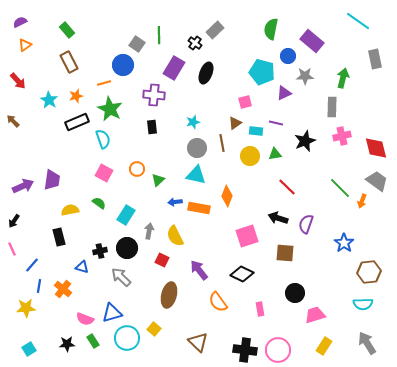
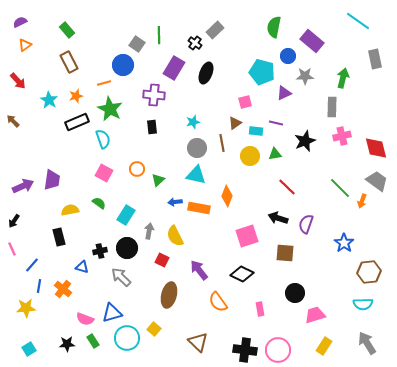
green semicircle at (271, 29): moved 3 px right, 2 px up
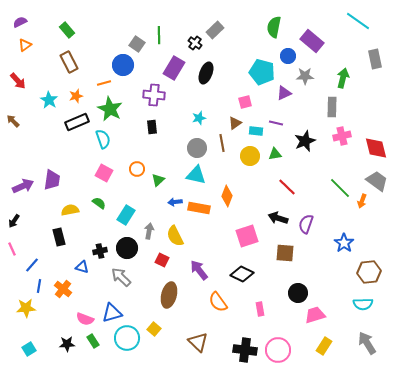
cyan star at (193, 122): moved 6 px right, 4 px up
black circle at (295, 293): moved 3 px right
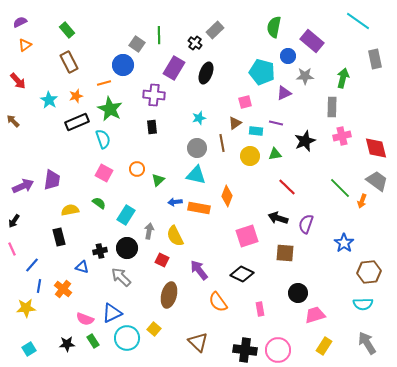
blue triangle at (112, 313): rotated 10 degrees counterclockwise
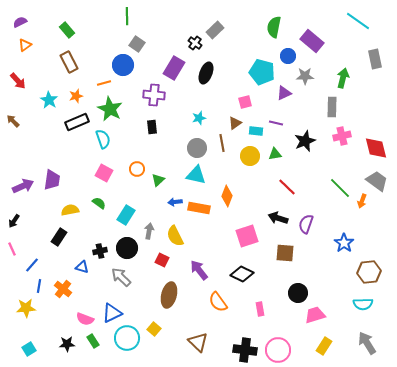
green line at (159, 35): moved 32 px left, 19 px up
black rectangle at (59, 237): rotated 48 degrees clockwise
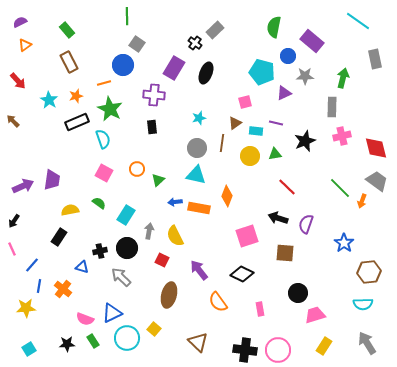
brown line at (222, 143): rotated 18 degrees clockwise
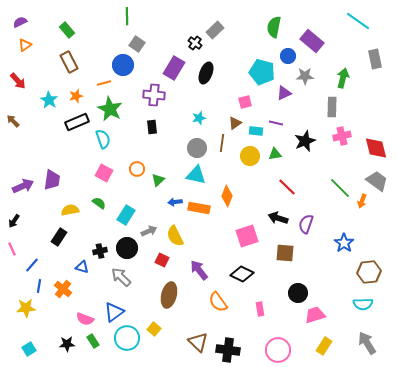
gray arrow at (149, 231): rotated 56 degrees clockwise
blue triangle at (112, 313): moved 2 px right, 1 px up; rotated 10 degrees counterclockwise
black cross at (245, 350): moved 17 px left
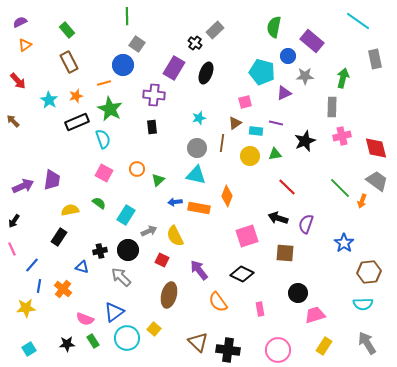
black circle at (127, 248): moved 1 px right, 2 px down
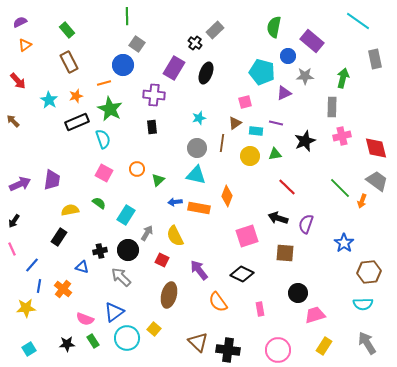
purple arrow at (23, 186): moved 3 px left, 2 px up
gray arrow at (149, 231): moved 2 px left, 2 px down; rotated 35 degrees counterclockwise
